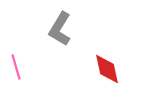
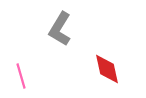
pink line: moved 5 px right, 9 px down
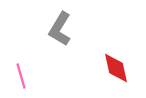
red diamond: moved 9 px right, 1 px up
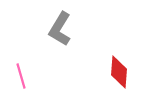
red diamond: moved 3 px right, 4 px down; rotated 16 degrees clockwise
